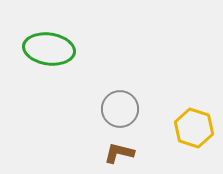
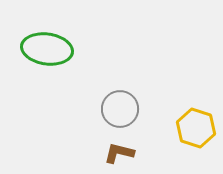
green ellipse: moved 2 px left
yellow hexagon: moved 2 px right
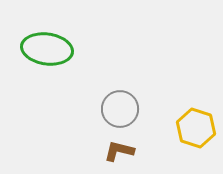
brown L-shape: moved 2 px up
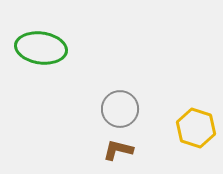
green ellipse: moved 6 px left, 1 px up
brown L-shape: moved 1 px left, 1 px up
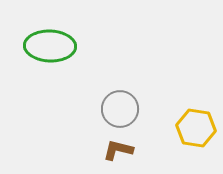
green ellipse: moved 9 px right, 2 px up; rotated 6 degrees counterclockwise
yellow hexagon: rotated 9 degrees counterclockwise
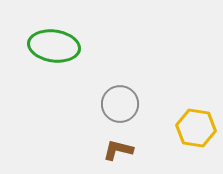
green ellipse: moved 4 px right; rotated 6 degrees clockwise
gray circle: moved 5 px up
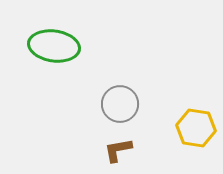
brown L-shape: rotated 24 degrees counterclockwise
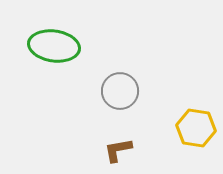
gray circle: moved 13 px up
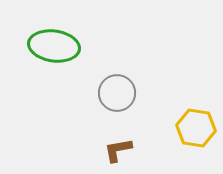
gray circle: moved 3 px left, 2 px down
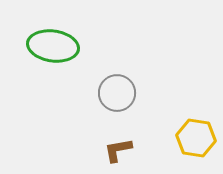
green ellipse: moved 1 px left
yellow hexagon: moved 10 px down
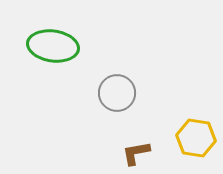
brown L-shape: moved 18 px right, 3 px down
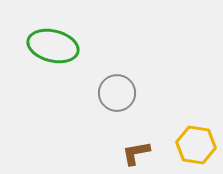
green ellipse: rotated 6 degrees clockwise
yellow hexagon: moved 7 px down
